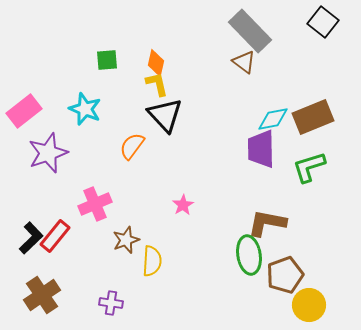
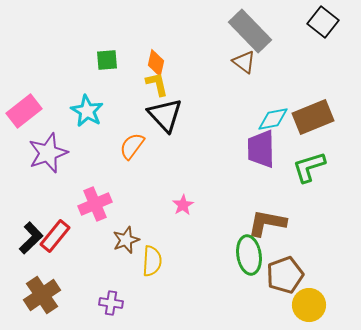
cyan star: moved 2 px right, 2 px down; rotated 8 degrees clockwise
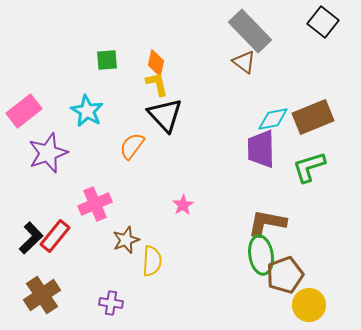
green ellipse: moved 12 px right
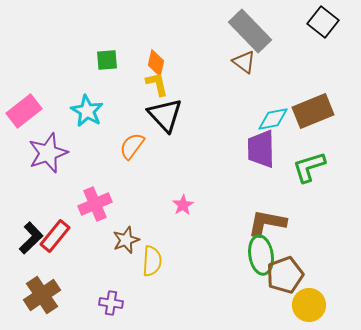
brown rectangle: moved 6 px up
